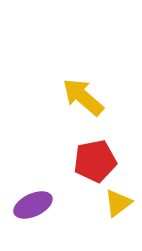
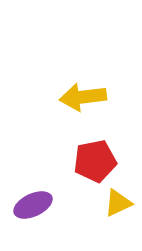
yellow arrow: rotated 48 degrees counterclockwise
yellow triangle: rotated 12 degrees clockwise
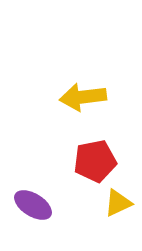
purple ellipse: rotated 57 degrees clockwise
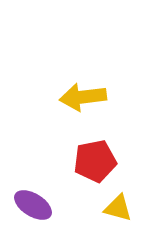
yellow triangle: moved 5 px down; rotated 40 degrees clockwise
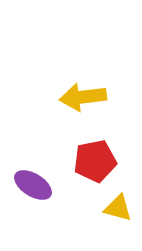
purple ellipse: moved 20 px up
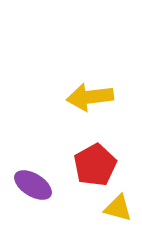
yellow arrow: moved 7 px right
red pentagon: moved 4 px down; rotated 18 degrees counterclockwise
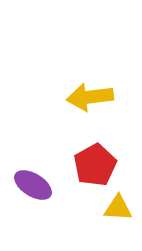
yellow triangle: rotated 12 degrees counterclockwise
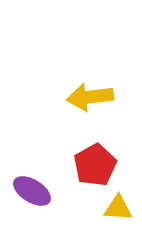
purple ellipse: moved 1 px left, 6 px down
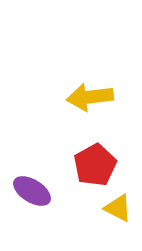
yellow triangle: rotated 24 degrees clockwise
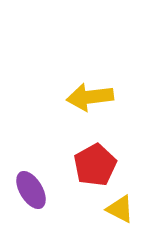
purple ellipse: moved 1 px left, 1 px up; rotated 27 degrees clockwise
yellow triangle: moved 2 px right, 1 px down
